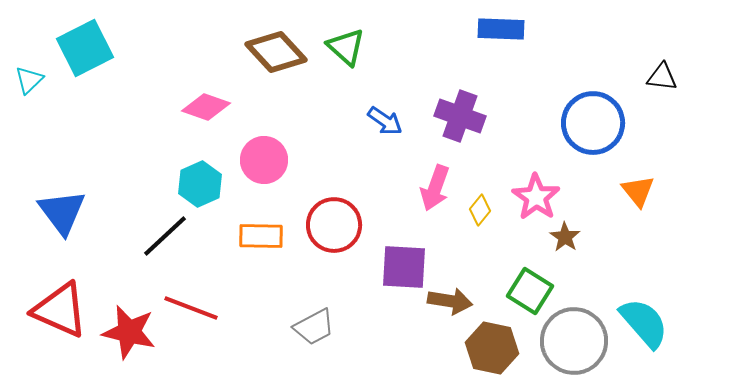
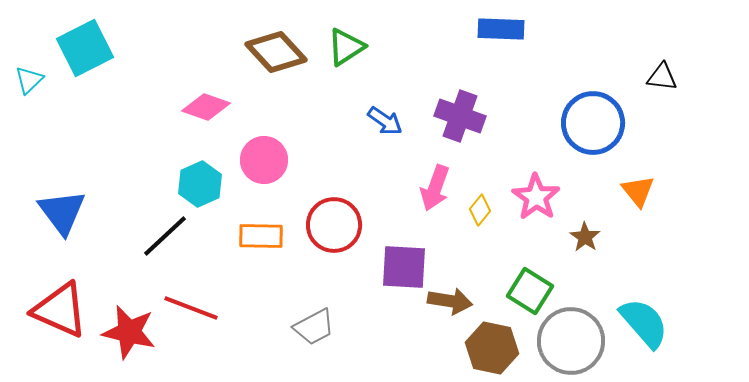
green triangle: rotated 45 degrees clockwise
brown star: moved 20 px right
gray circle: moved 3 px left
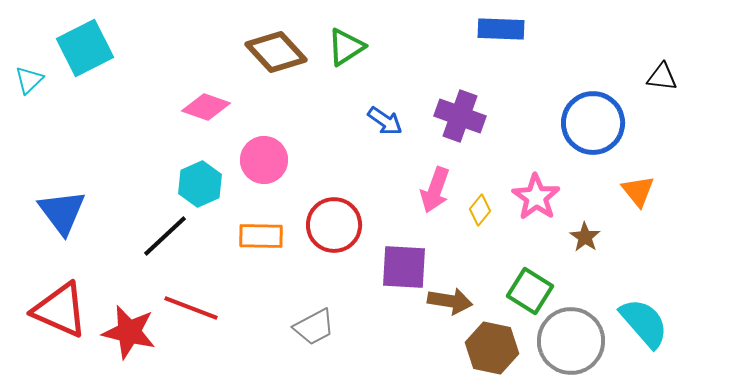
pink arrow: moved 2 px down
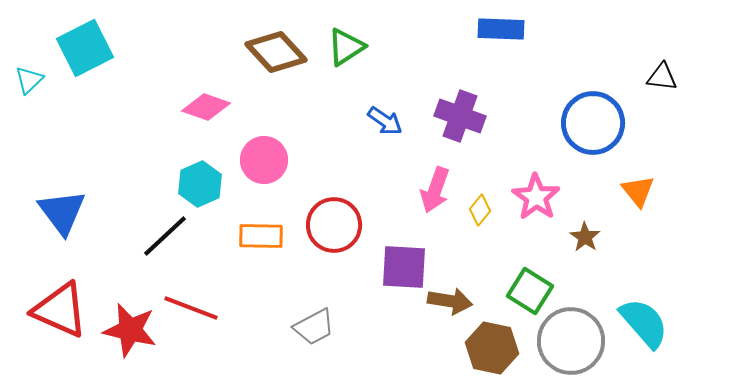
red star: moved 1 px right, 2 px up
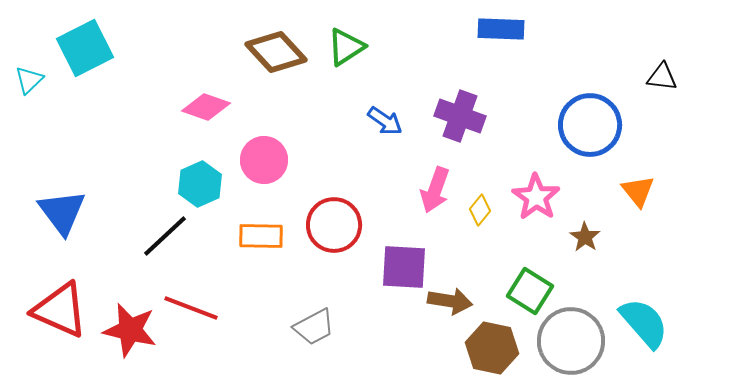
blue circle: moved 3 px left, 2 px down
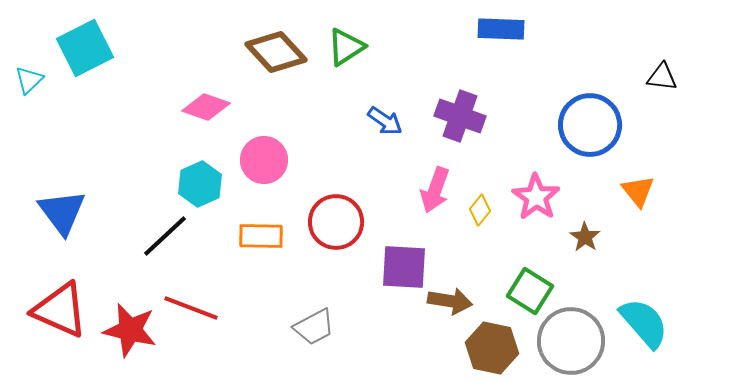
red circle: moved 2 px right, 3 px up
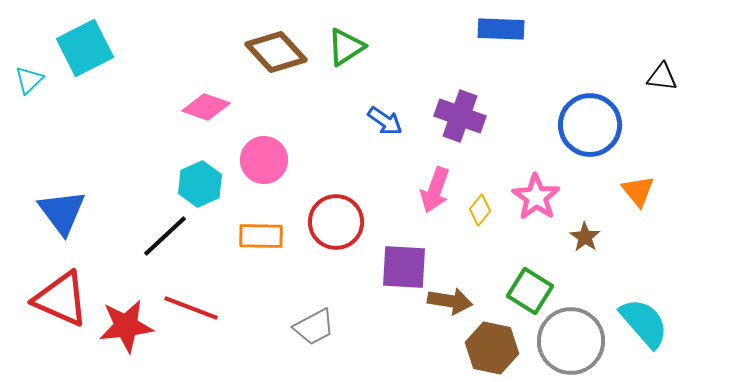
red triangle: moved 1 px right, 11 px up
red star: moved 4 px left, 4 px up; rotated 20 degrees counterclockwise
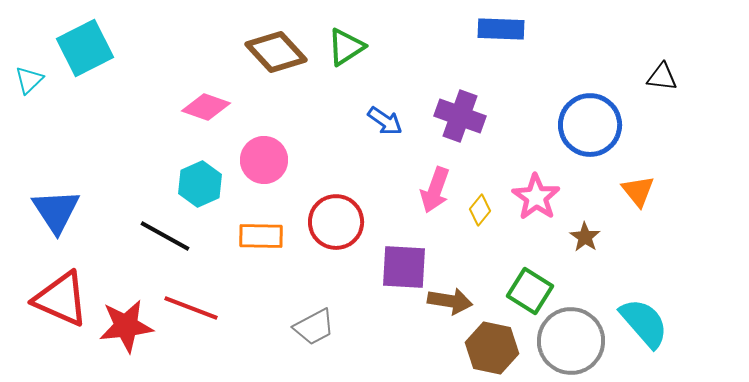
blue triangle: moved 6 px left, 1 px up; rotated 4 degrees clockwise
black line: rotated 72 degrees clockwise
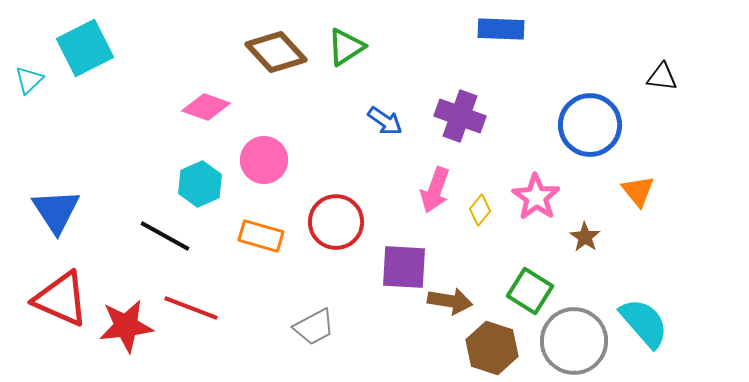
orange rectangle: rotated 15 degrees clockwise
gray circle: moved 3 px right
brown hexagon: rotated 6 degrees clockwise
